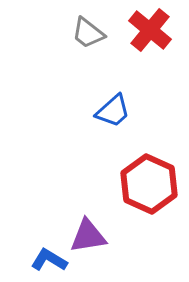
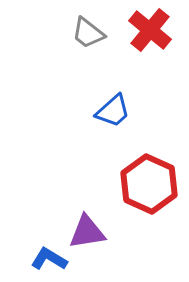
purple triangle: moved 1 px left, 4 px up
blue L-shape: moved 1 px up
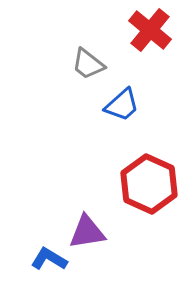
gray trapezoid: moved 31 px down
blue trapezoid: moved 9 px right, 6 px up
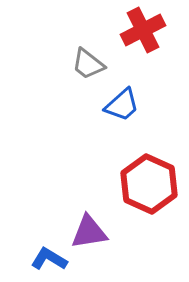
red cross: moved 7 px left; rotated 24 degrees clockwise
purple triangle: moved 2 px right
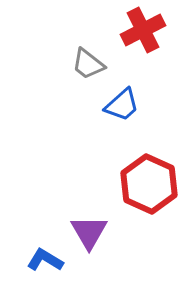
purple triangle: rotated 51 degrees counterclockwise
blue L-shape: moved 4 px left, 1 px down
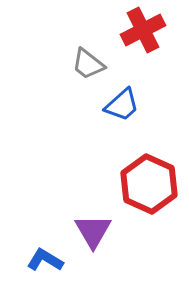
purple triangle: moved 4 px right, 1 px up
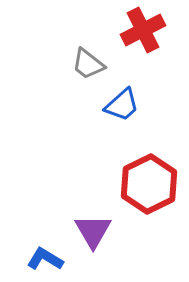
red hexagon: rotated 10 degrees clockwise
blue L-shape: moved 1 px up
